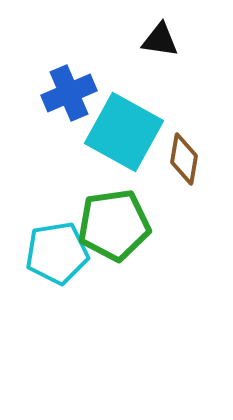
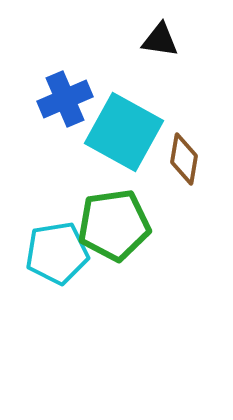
blue cross: moved 4 px left, 6 px down
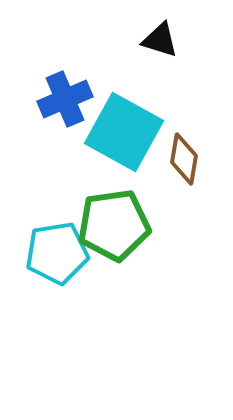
black triangle: rotated 9 degrees clockwise
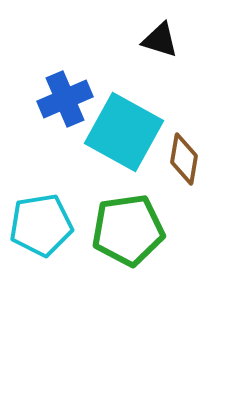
green pentagon: moved 14 px right, 5 px down
cyan pentagon: moved 16 px left, 28 px up
